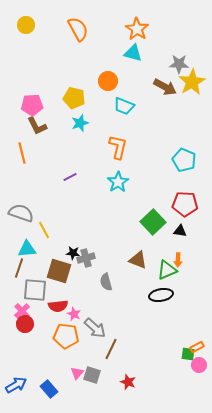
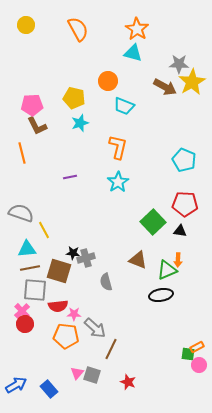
purple line at (70, 177): rotated 16 degrees clockwise
brown line at (19, 268): moved 11 px right; rotated 60 degrees clockwise
pink star at (74, 314): rotated 24 degrees counterclockwise
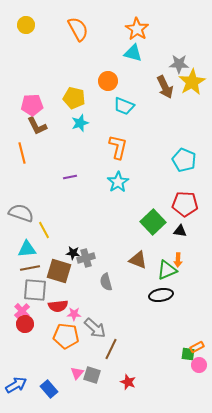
brown arrow at (165, 87): rotated 35 degrees clockwise
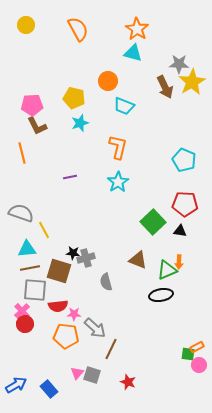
orange arrow at (178, 260): moved 1 px right, 2 px down
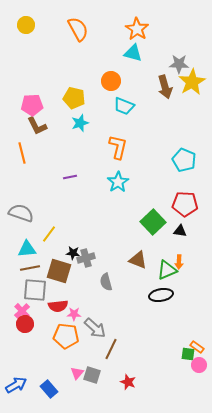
orange circle at (108, 81): moved 3 px right
brown arrow at (165, 87): rotated 10 degrees clockwise
yellow line at (44, 230): moved 5 px right, 4 px down; rotated 66 degrees clockwise
orange rectangle at (197, 347): rotated 64 degrees clockwise
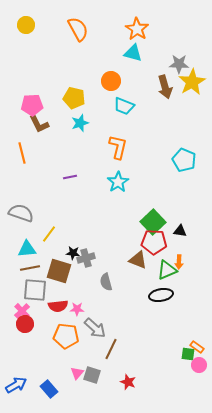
brown L-shape at (37, 126): moved 2 px right, 2 px up
red pentagon at (185, 204): moved 31 px left, 38 px down
pink star at (74, 314): moved 3 px right, 5 px up
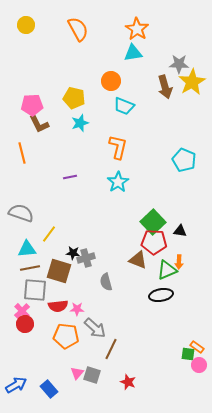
cyan triangle at (133, 53): rotated 24 degrees counterclockwise
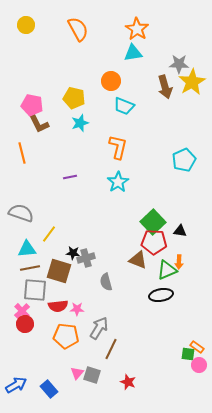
pink pentagon at (32, 105): rotated 15 degrees clockwise
cyan pentagon at (184, 160): rotated 25 degrees clockwise
gray arrow at (95, 328): moved 4 px right; rotated 100 degrees counterclockwise
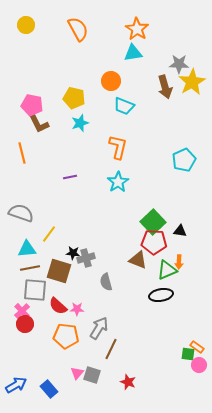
red semicircle at (58, 306): rotated 48 degrees clockwise
